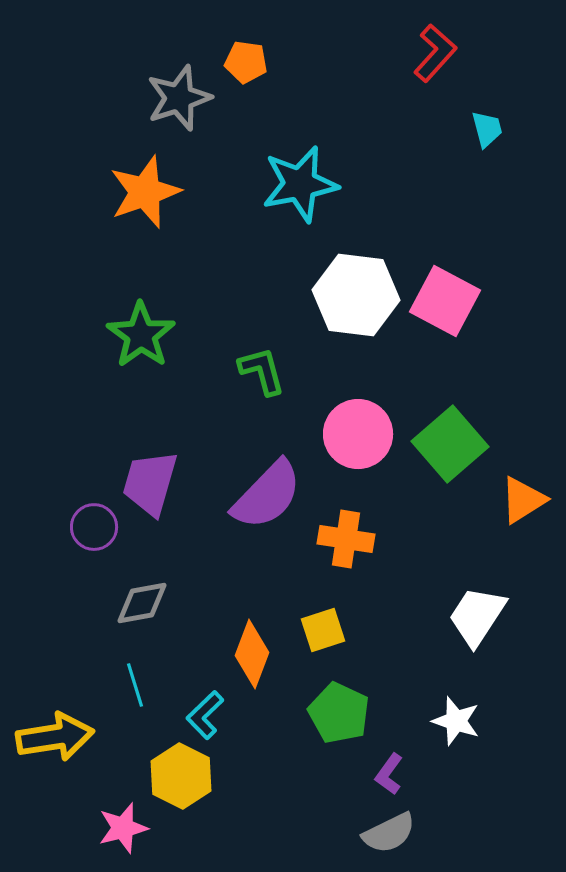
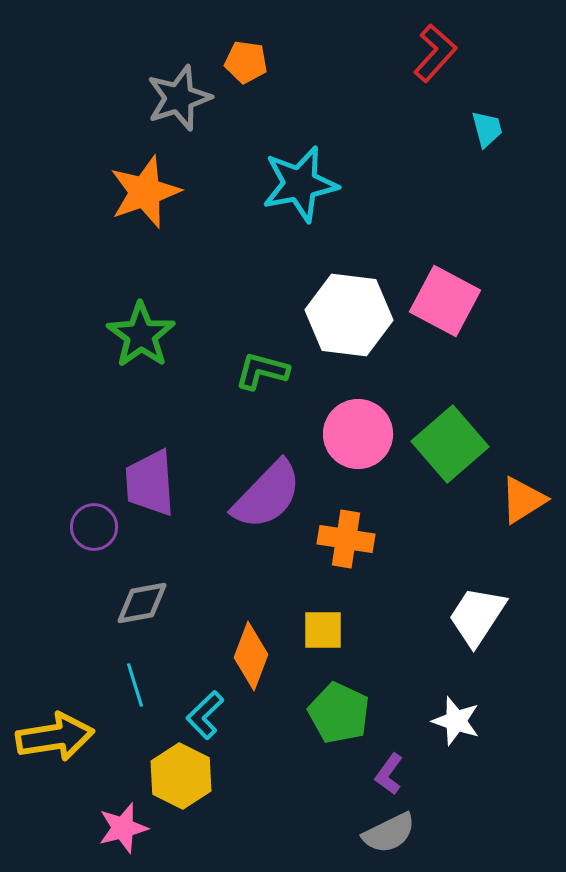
white hexagon: moved 7 px left, 20 px down
green L-shape: rotated 60 degrees counterclockwise
purple trapezoid: rotated 20 degrees counterclockwise
yellow square: rotated 18 degrees clockwise
orange diamond: moved 1 px left, 2 px down
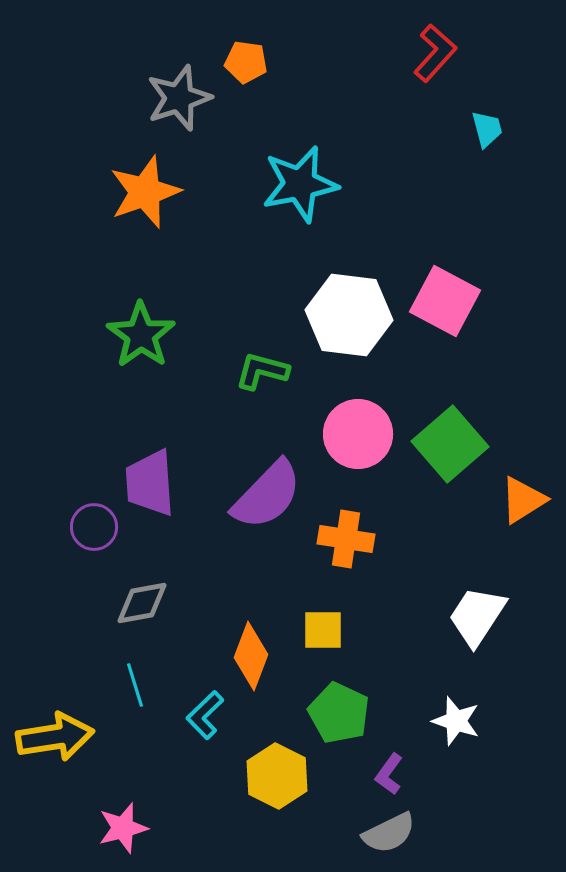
yellow hexagon: moved 96 px right
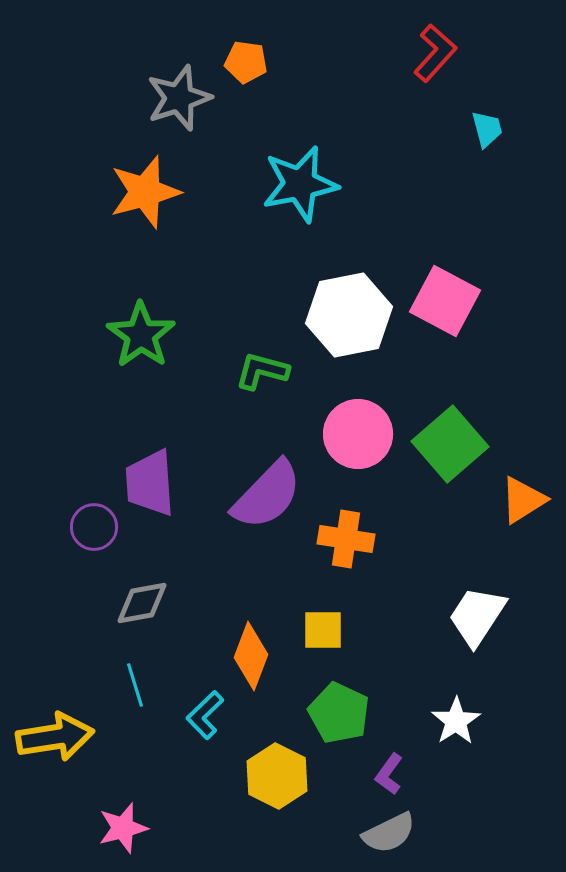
orange star: rotated 4 degrees clockwise
white hexagon: rotated 18 degrees counterclockwise
white star: rotated 21 degrees clockwise
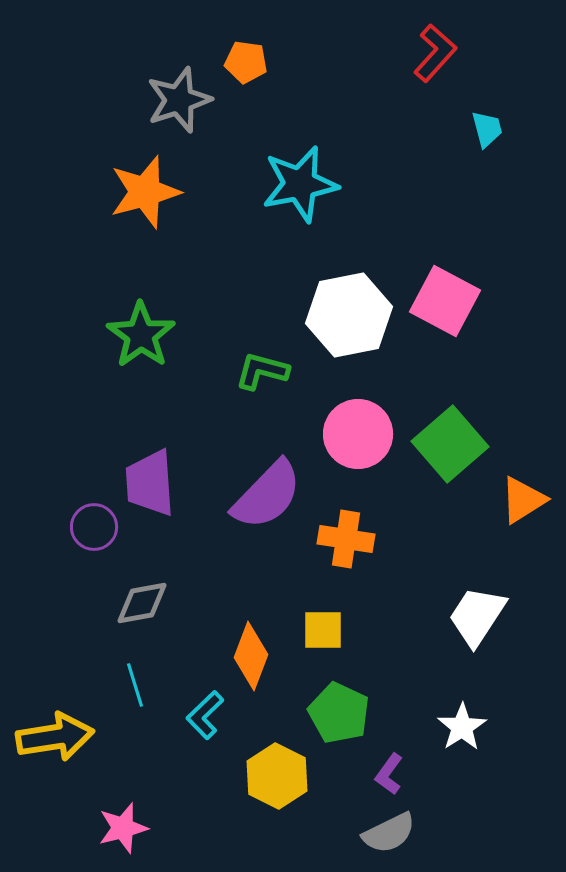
gray star: moved 2 px down
white star: moved 6 px right, 6 px down
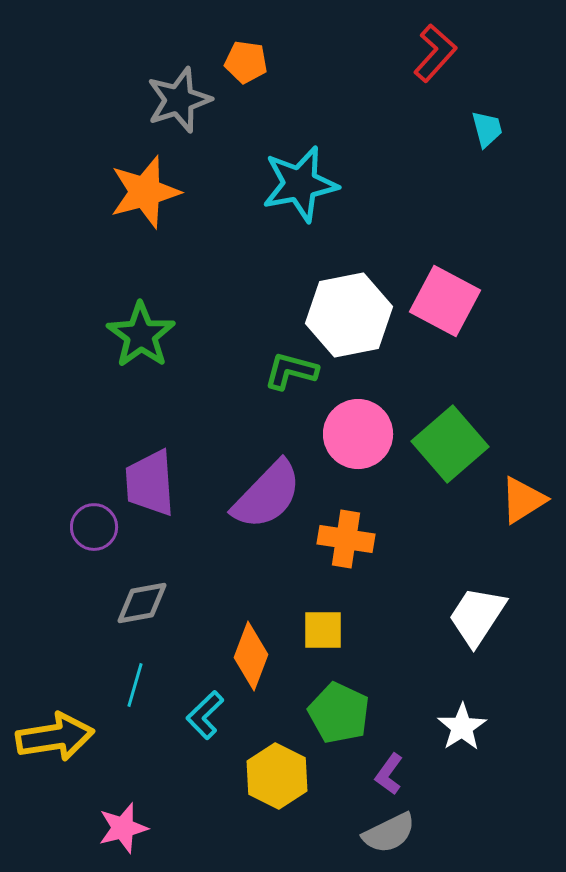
green L-shape: moved 29 px right
cyan line: rotated 33 degrees clockwise
